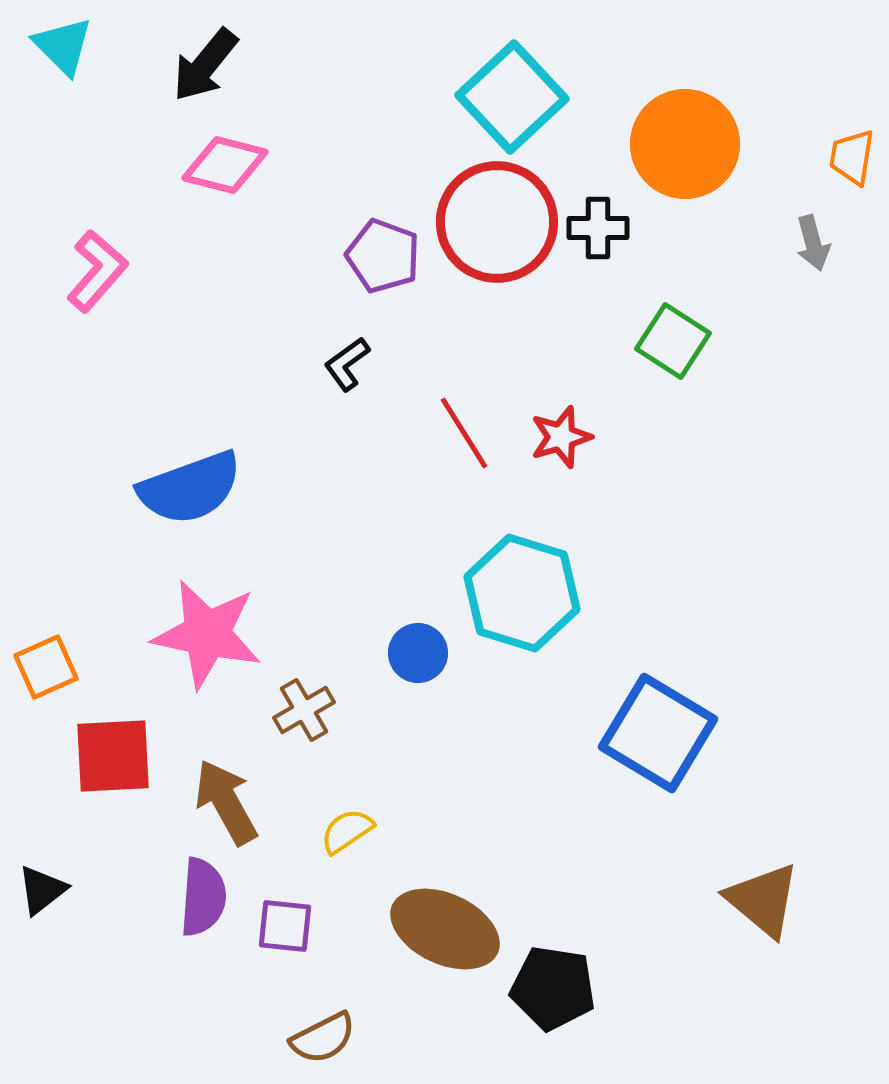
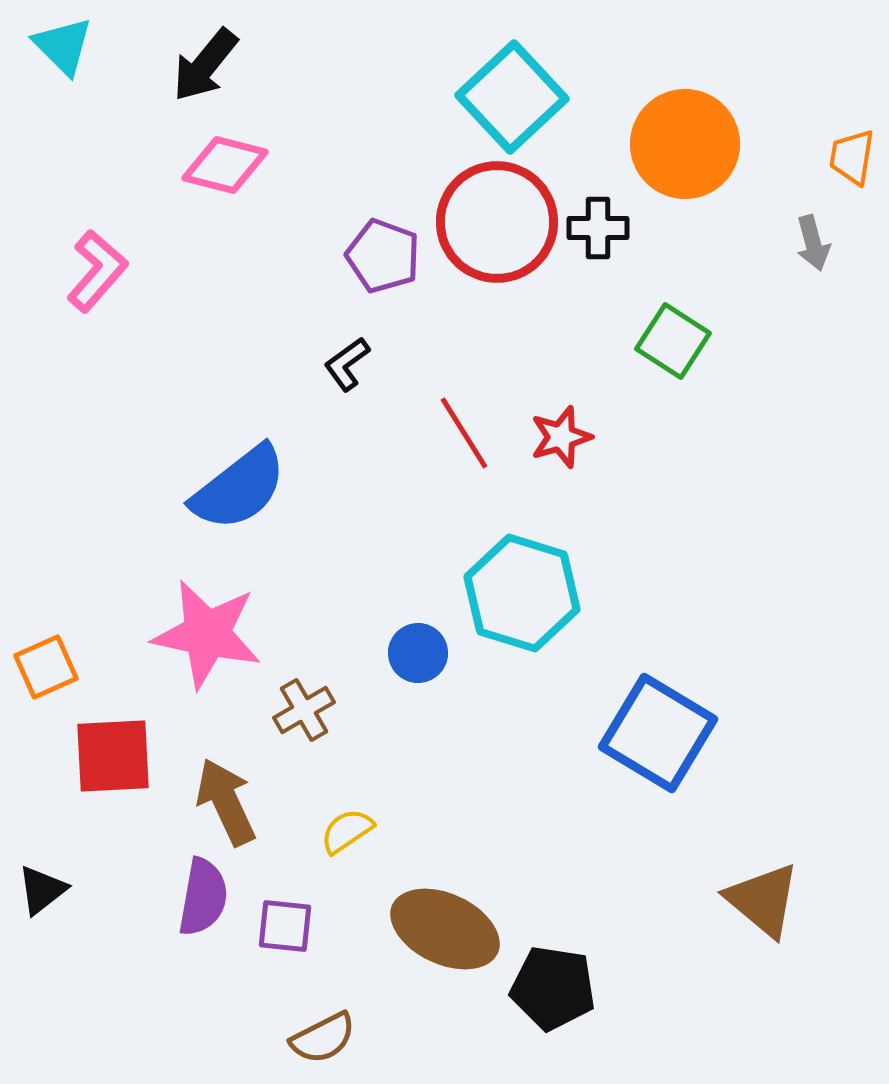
blue semicircle: moved 49 px right; rotated 18 degrees counterclockwise
brown arrow: rotated 4 degrees clockwise
purple semicircle: rotated 6 degrees clockwise
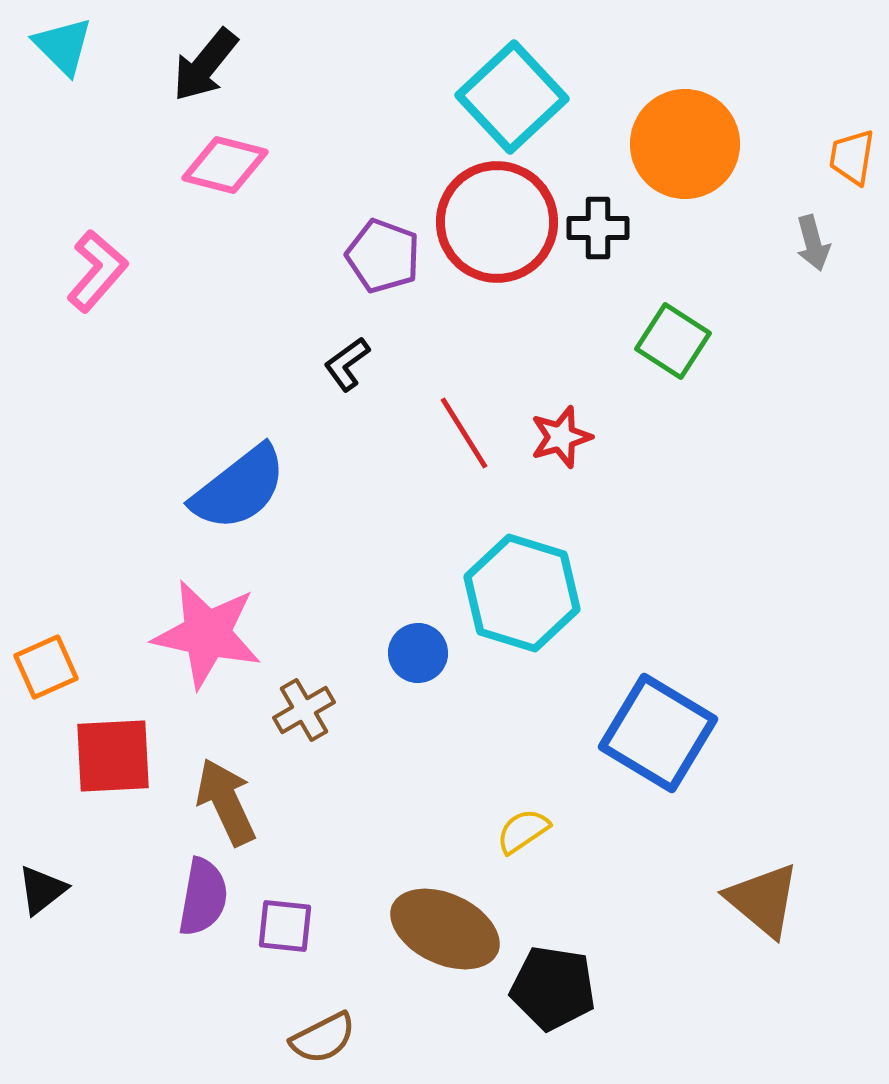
yellow semicircle: moved 176 px right
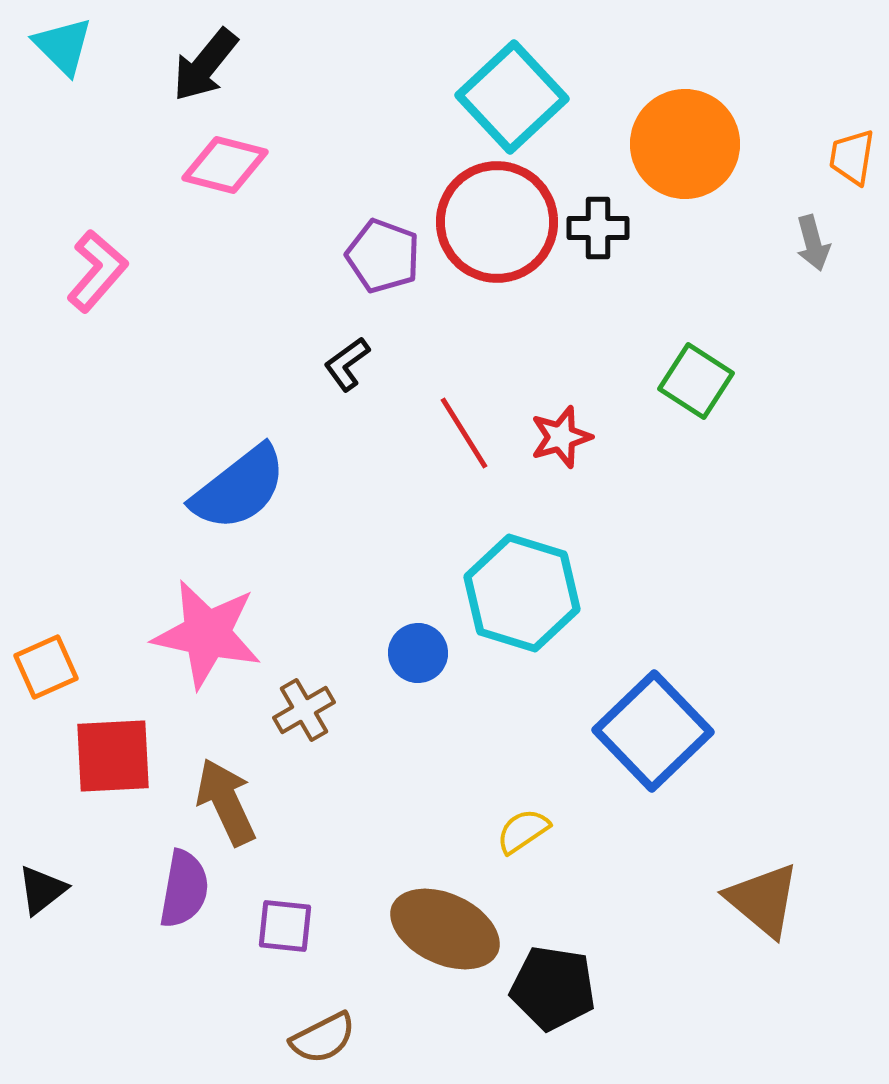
green square: moved 23 px right, 40 px down
blue square: moved 5 px left, 2 px up; rotated 15 degrees clockwise
purple semicircle: moved 19 px left, 8 px up
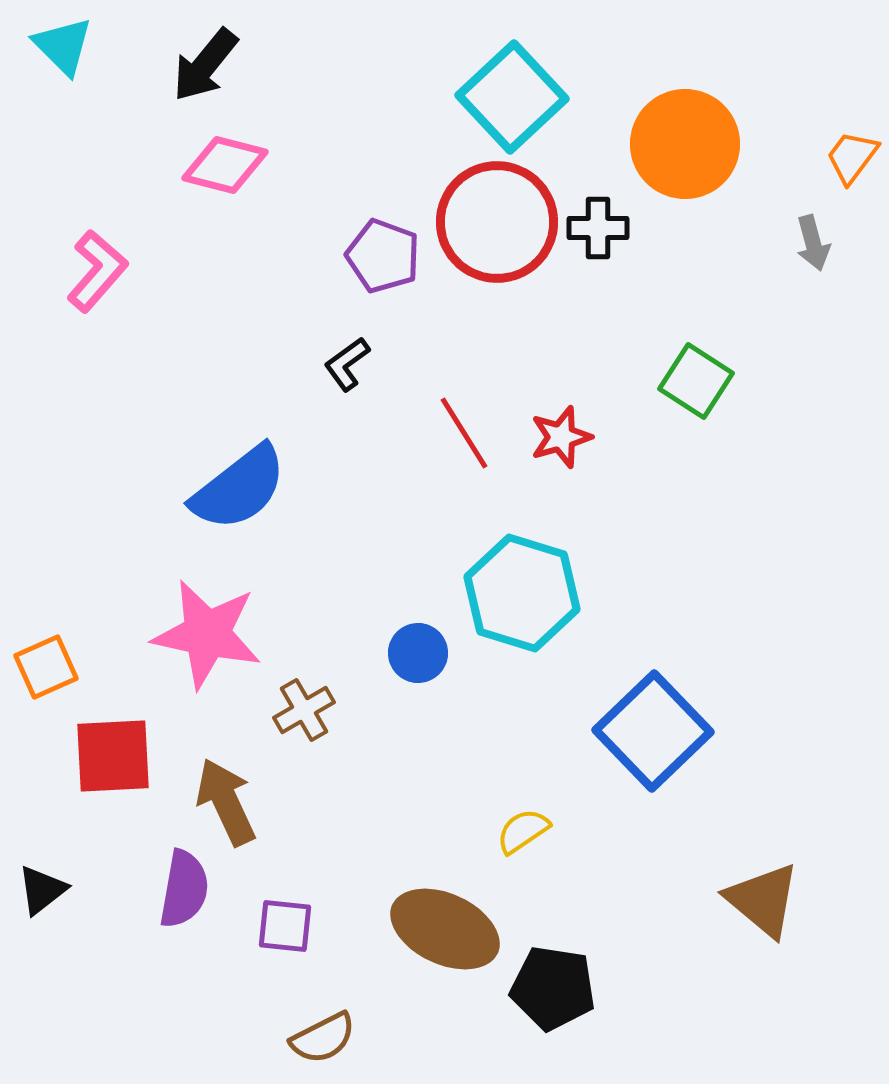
orange trapezoid: rotated 28 degrees clockwise
